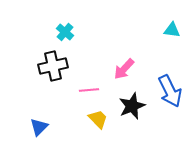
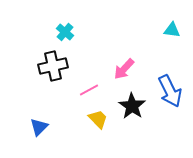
pink line: rotated 24 degrees counterclockwise
black star: rotated 16 degrees counterclockwise
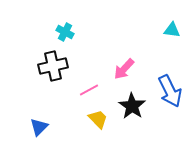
cyan cross: rotated 12 degrees counterclockwise
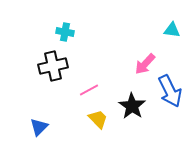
cyan cross: rotated 18 degrees counterclockwise
pink arrow: moved 21 px right, 5 px up
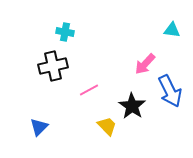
yellow trapezoid: moved 9 px right, 7 px down
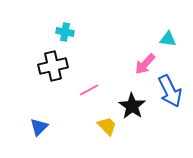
cyan triangle: moved 4 px left, 9 px down
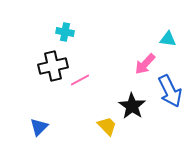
pink line: moved 9 px left, 10 px up
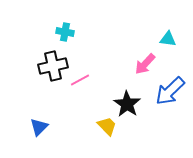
blue arrow: rotated 72 degrees clockwise
black star: moved 5 px left, 2 px up
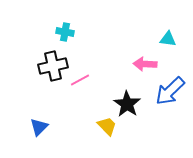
pink arrow: rotated 50 degrees clockwise
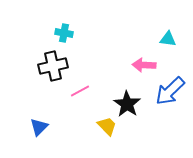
cyan cross: moved 1 px left, 1 px down
pink arrow: moved 1 px left, 1 px down
pink line: moved 11 px down
